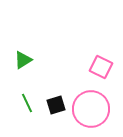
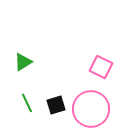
green triangle: moved 2 px down
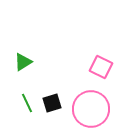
black square: moved 4 px left, 2 px up
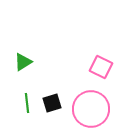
green line: rotated 18 degrees clockwise
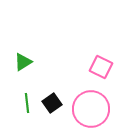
black square: rotated 18 degrees counterclockwise
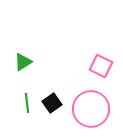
pink square: moved 1 px up
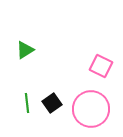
green triangle: moved 2 px right, 12 px up
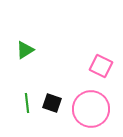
black square: rotated 36 degrees counterclockwise
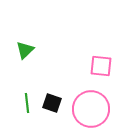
green triangle: rotated 12 degrees counterclockwise
pink square: rotated 20 degrees counterclockwise
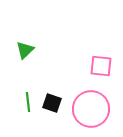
green line: moved 1 px right, 1 px up
